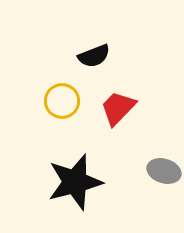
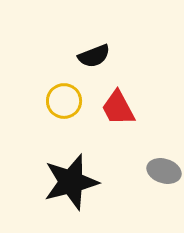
yellow circle: moved 2 px right
red trapezoid: rotated 72 degrees counterclockwise
black star: moved 4 px left
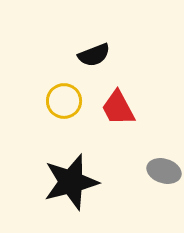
black semicircle: moved 1 px up
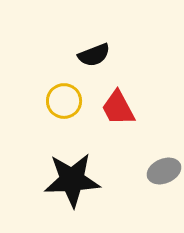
gray ellipse: rotated 40 degrees counterclockwise
black star: moved 1 px right, 2 px up; rotated 12 degrees clockwise
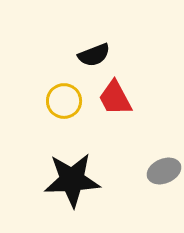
red trapezoid: moved 3 px left, 10 px up
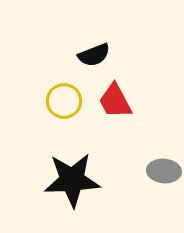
red trapezoid: moved 3 px down
gray ellipse: rotated 28 degrees clockwise
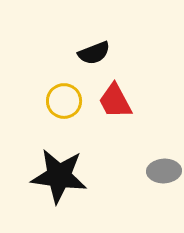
black semicircle: moved 2 px up
gray ellipse: rotated 8 degrees counterclockwise
black star: moved 13 px left, 4 px up; rotated 10 degrees clockwise
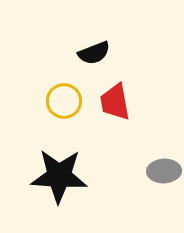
red trapezoid: moved 1 px down; rotated 18 degrees clockwise
black star: rotated 4 degrees counterclockwise
